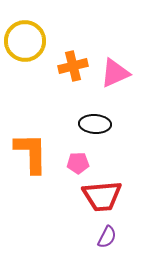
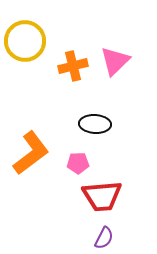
pink triangle: moved 12 px up; rotated 20 degrees counterclockwise
orange L-shape: rotated 54 degrees clockwise
purple semicircle: moved 3 px left, 1 px down
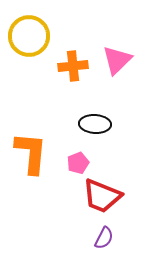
yellow circle: moved 4 px right, 5 px up
pink triangle: moved 2 px right, 1 px up
orange cross: rotated 8 degrees clockwise
orange L-shape: rotated 48 degrees counterclockwise
pink pentagon: rotated 20 degrees counterclockwise
red trapezoid: rotated 27 degrees clockwise
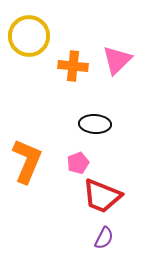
orange cross: rotated 12 degrees clockwise
orange L-shape: moved 4 px left, 8 px down; rotated 18 degrees clockwise
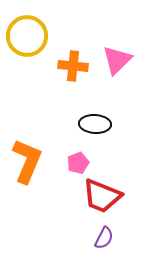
yellow circle: moved 2 px left
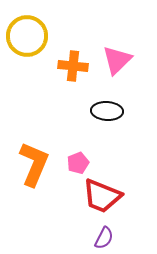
black ellipse: moved 12 px right, 13 px up
orange L-shape: moved 7 px right, 3 px down
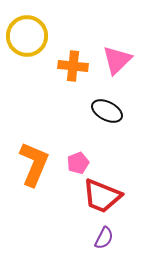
black ellipse: rotated 24 degrees clockwise
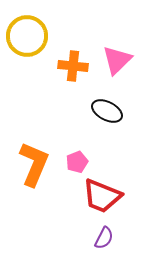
pink pentagon: moved 1 px left, 1 px up
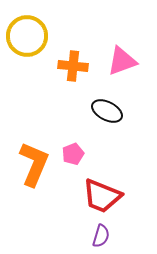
pink triangle: moved 5 px right, 1 px down; rotated 24 degrees clockwise
pink pentagon: moved 4 px left, 8 px up
purple semicircle: moved 3 px left, 2 px up; rotated 10 degrees counterclockwise
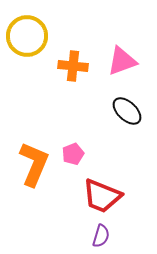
black ellipse: moved 20 px right; rotated 16 degrees clockwise
